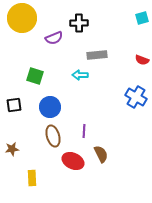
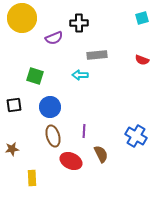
blue cross: moved 39 px down
red ellipse: moved 2 px left
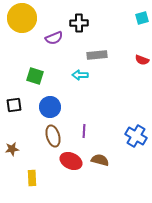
brown semicircle: moved 1 px left, 6 px down; rotated 48 degrees counterclockwise
